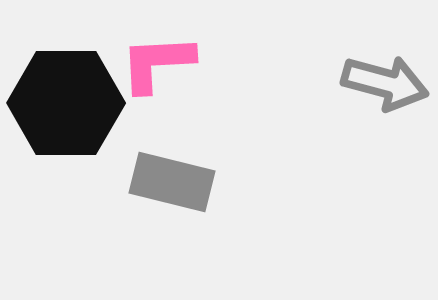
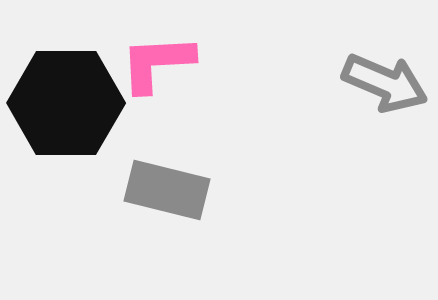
gray arrow: rotated 8 degrees clockwise
gray rectangle: moved 5 px left, 8 px down
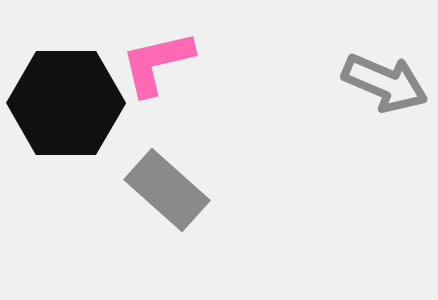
pink L-shape: rotated 10 degrees counterclockwise
gray rectangle: rotated 28 degrees clockwise
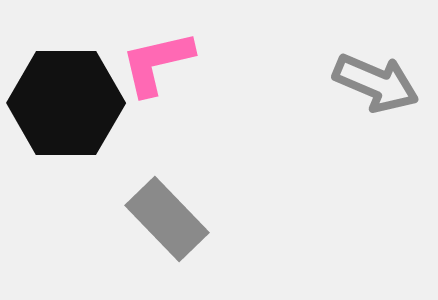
gray arrow: moved 9 px left
gray rectangle: moved 29 px down; rotated 4 degrees clockwise
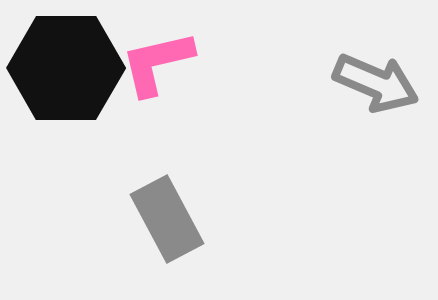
black hexagon: moved 35 px up
gray rectangle: rotated 16 degrees clockwise
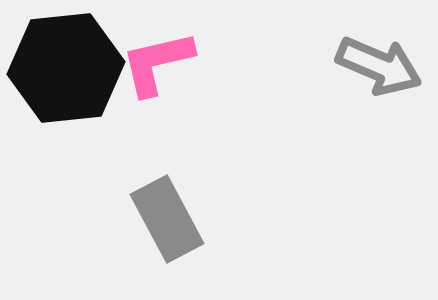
black hexagon: rotated 6 degrees counterclockwise
gray arrow: moved 3 px right, 17 px up
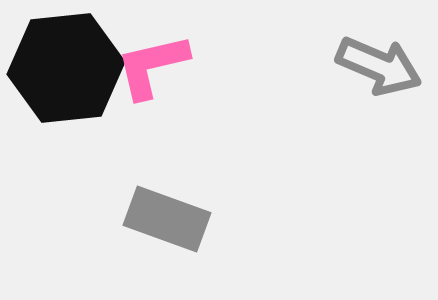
pink L-shape: moved 5 px left, 3 px down
gray rectangle: rotated 42 degrees counterclockwise
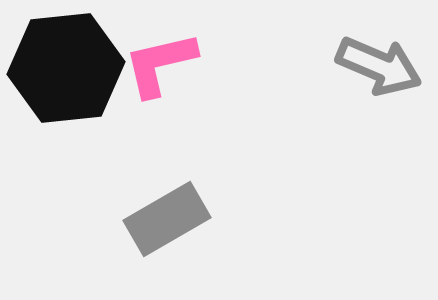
pink L-shape: moved 8 px right, 2 px up
gray rectangle: rotated 50 degrees counterclockwise
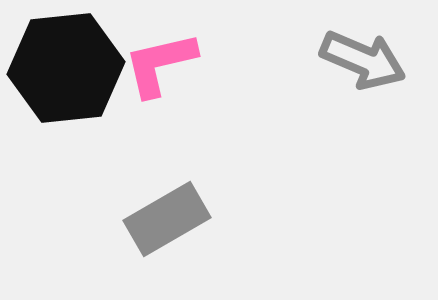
gray arrow: moved 16 px left, 6 px up
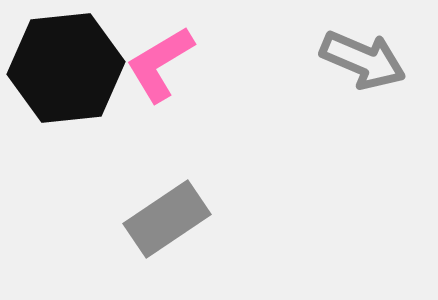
pink L-shape: rotated 18 degrees counterclockwise
gray rectangle: rotated 4 degrees counterclockwise
